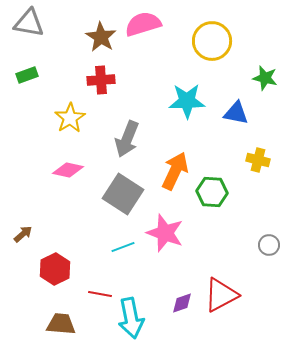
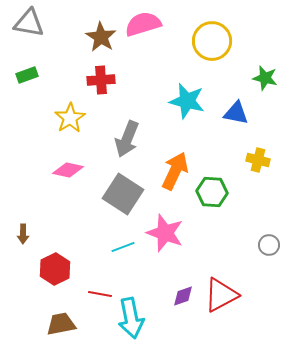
cyan star: rotated 15 degrees clockwise
brown arrow: rotated 132 degrees clockwise
purple diamond: moved 1 px right, 7 px up
brown trapezoid: rotated 16 degrees counterclockwise
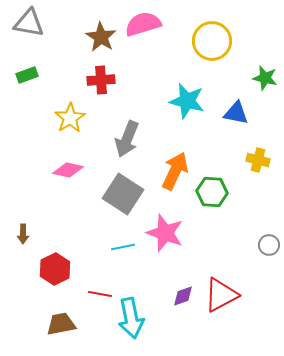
cyan line: rotated 10 degrees clockwise
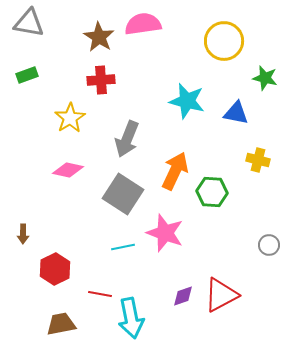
pink semicircle: rotated 9 degrees clockwise
brown star: moved 2 px left
yellow circle: moved 12 px right
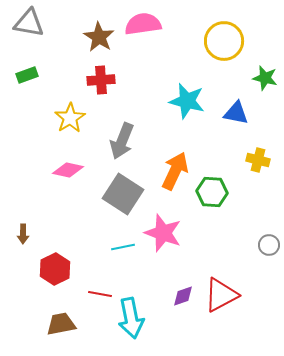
gray arrow: moved 5 px left, 2 px down
pink star: moved 2 px left
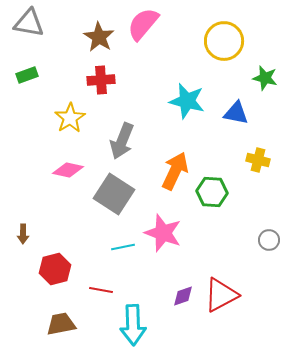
pink semicircle: rotated 42 degrees counterclockwise
gray square: moved 9 px left
gray circle: moved 5 px up
red hexagon: rotated 12 degrees clockwise
red line: moved 1 px right, 4 px up
cyan arrow: moved 2 px right, 7 px down; rotated 9 degrees clockwise
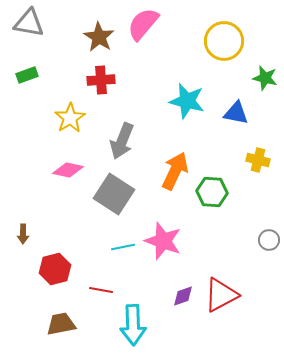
pink star: moved 8 px down
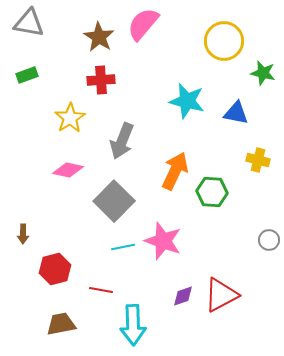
green star: moved 2 px left, 5 px up
gray square: moved 7 px down; rotated 12 degrees clockwise
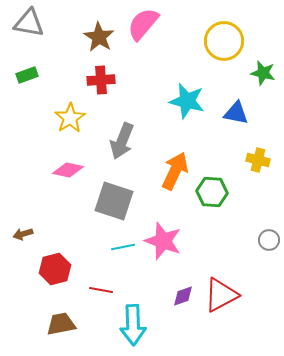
gray square: rotated 27 degrees counterclockwise
brown arrow: rotated 72 degrees clockwise
